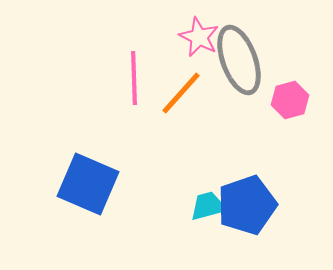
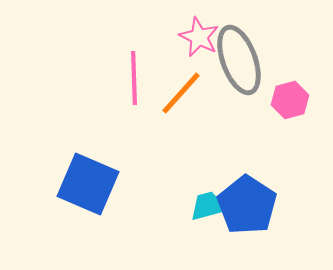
blue pentagon: rotated 20 degrees counterclockwise
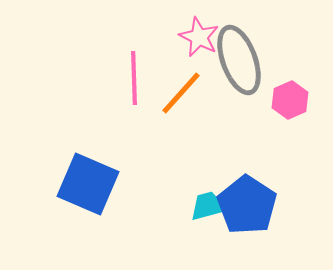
pink hexagon: rotated 9 degrees counterclockwise
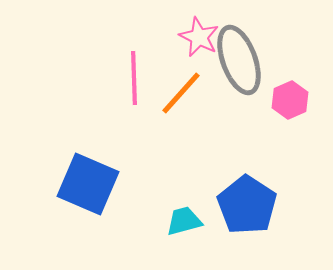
cyan trapezoid: moved 24 px left, 15 px down
